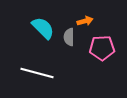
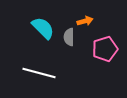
pink pentagon: moved 3 px right, 1 px down; rotated 15 degrees counterclockwise
white line: moved 2 px right
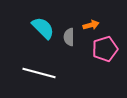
orange arrow: moved 6 px right, 4 px down
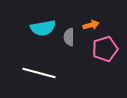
cyan semicircle: rotated 125 degrees clockwise
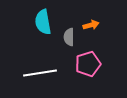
cyan semicircle: moved 6 px up; rotated 90 degrees clockwise
pink pentagon: moved 17 px left, 15 px down
white line: moved 1 px right; rotated 24 degrees counterclockwise
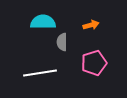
cyan semicircle: rotated 100 degrees clockwise
gray semicircle: moved 7 px left, 5 px down
pink pentagon: moved 6 px right, 1 px up
